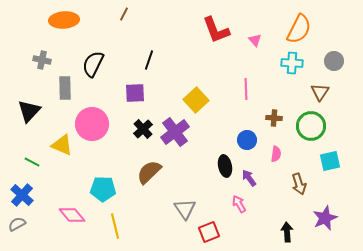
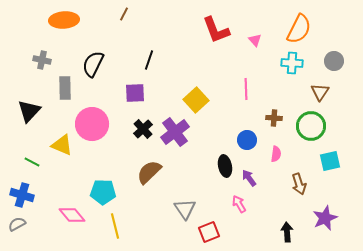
cyan pentagon: moved 3 px down
blue cross: rotated 25 degrees counterclockwise
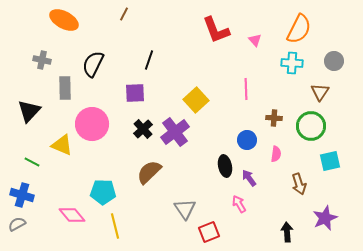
orange ellipse: rotated 32 degrees clockwise
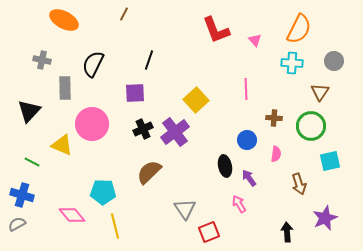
black cross: rotated 18 degrees clockwise
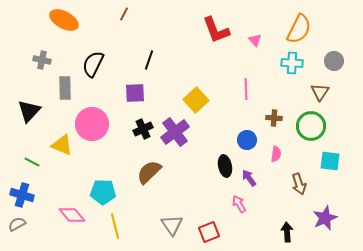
cyan square: rotated 20 degrees clockwise
gray triangle: moved 13 px left, 16 px down
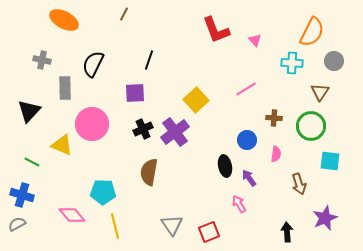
orange semicircle: moved 13 px right, 3 px down
pink line: rotated 60 degrees clockwise
brown semicircle: rotated 36 degrees counterclockwise
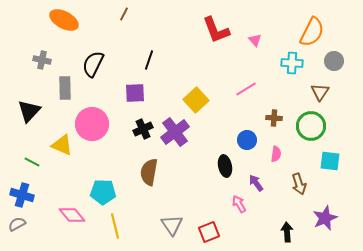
purple arrow: moved 7 px right, 5 px down
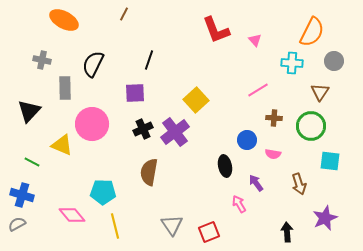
pink line: moved 12 px right, 1 px down
pink semicircle: moved 3 px left; rotated 91 degrees clockwise
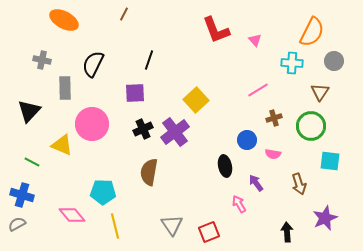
brown cross: rotated 21 degrees counterclockwise
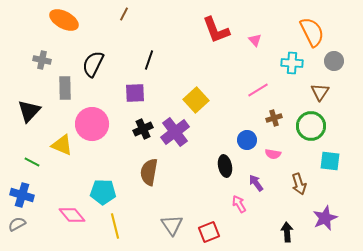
orange semicircle: rotated 52 degrees counterclockwise
